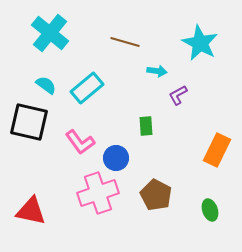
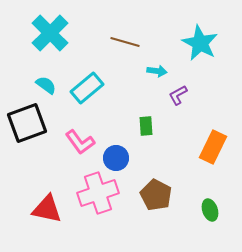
cyan cross: rotated 6 degrees clockwise
black square: moved 2 px left, 1 px down; rotated 33 degrees counterclockwise
orange rectangle: moved 4 px left, 3 px up
red triangle: moved 16 px right, 2 px up
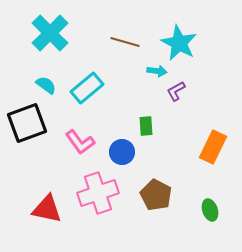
cyan star: moved 21 px left
purple L-shape: moved 2 px left, 4 px up
blue circle: moved 6 px right, 6 px up
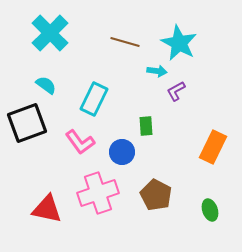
cyan rectangle: moved 7 px right, 11 px down; rotated 24 degrees counterclockwise
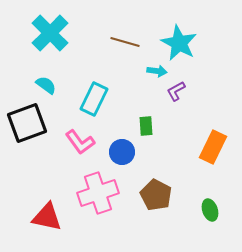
red triangle: moved 8 px down
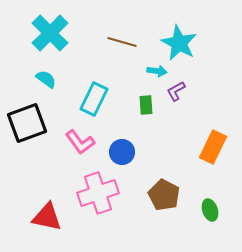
brown line: moved 3 px left
cyan semicircle: moved 6 px up
green rectangle: moved 21 px up
brown pentagon: moved 8 px right
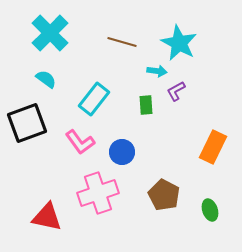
cyan rectangle: rotated 12 degrees clockwise
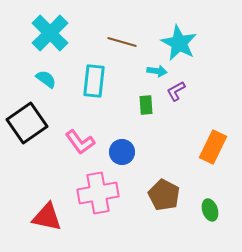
cyan rectangle: moved 18 px up; rotated 32 degrees counterclockwise
black square: rotated 15 degrees counterclockwise
pink cross: rotated 9 degrees clockwise
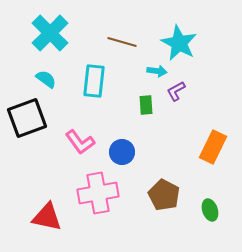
black square: moved 5 px up; rotated 15 degrees clockwise
